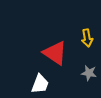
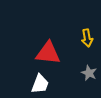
red triangle: moved 7 px left; rotated 28 degrees counterclockwise
gray star: rotated 14 degrees clockwise
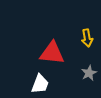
red triangle: moved 4 px right
gray star: rotated 21 degrees clockwise
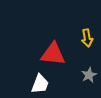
red triangle: moved 1 px right, 1 px down
gray star: moved 2 px down
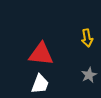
red triangle: moved 12 px left
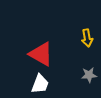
red triangle: rotated 24 degrees clockwise
gray star: rotated 21 degrees clockwise
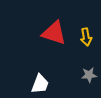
yellow arrow: moved 1 px left, 1 px up
red triangle: moved 13 px right, 21 px up; rotated 12 degrees counterclockwise
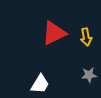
red triangle: rotated 44 degrees counterclockwise
white trapezoid: rotated 10 degrees clockwise
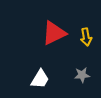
gray star: moved 7 px left
white trapezoid: moved 5 px up
